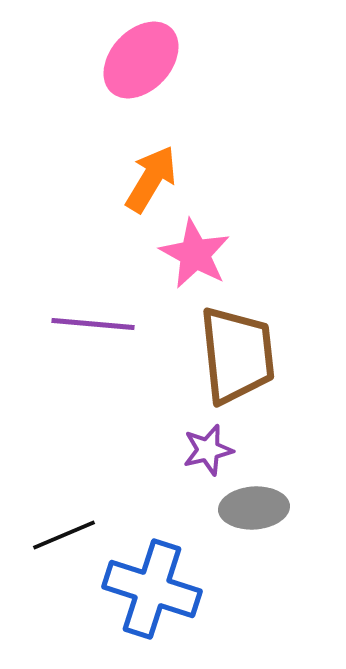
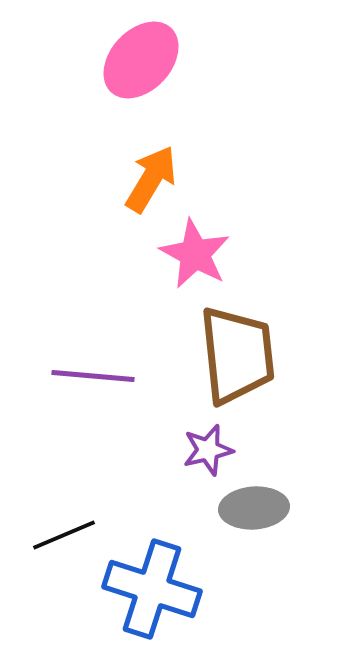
purple line: moved 52 px down
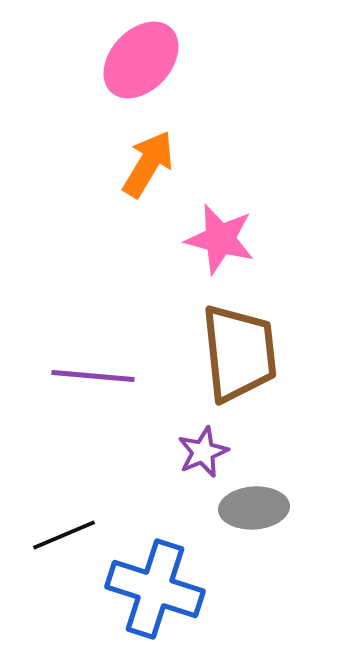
orange arrow: moved 3 px left, 15 px up
pink star: moved 25 px right, 15 px up; rotated 14 degrees counterclockwise
brown trapezoid: moved 2 px right, 2 px up
purple star: moved 5 px left, 2 px down; rotated 9 degrees counterclockwise
blue cross: moved 3 px right
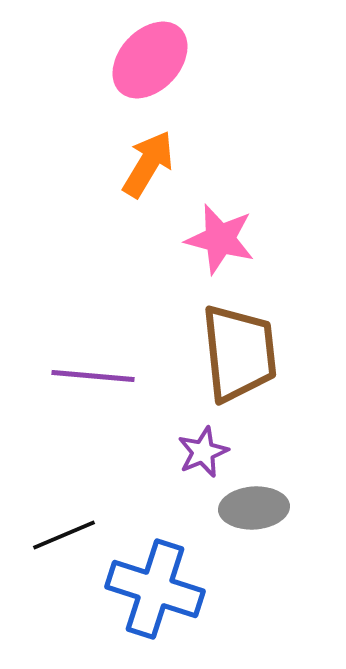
pink ellipse: moved 9 px right
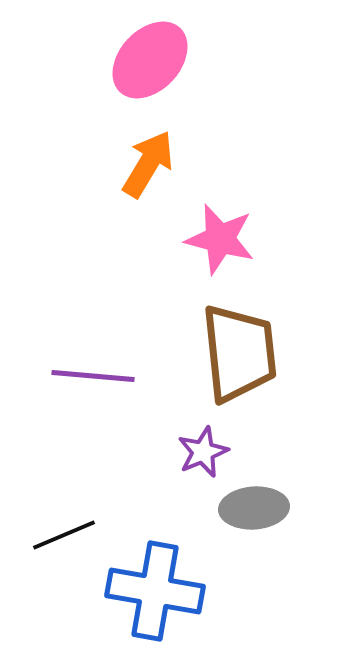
blue cross: moved 2 px down; rotated 8 degrees counterclockwise
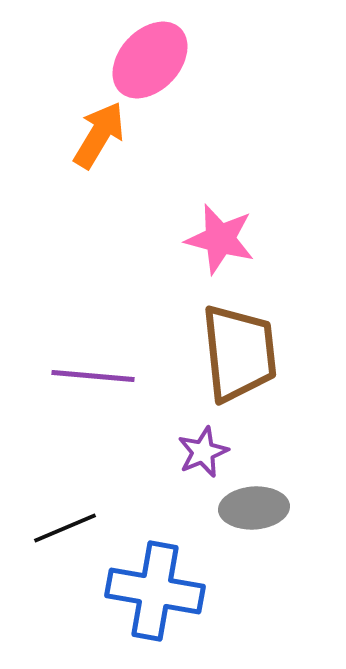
orange arrow: moved 49 px left, 29 px up
black line: moved 1 px right, 7 px up
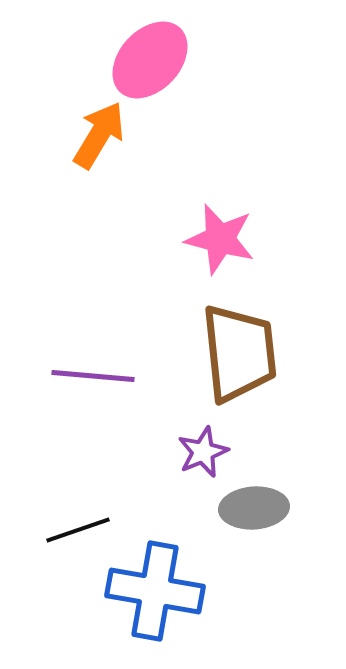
black line: moved 13 px right, 2 px down; rotated 4 degrees clockwise
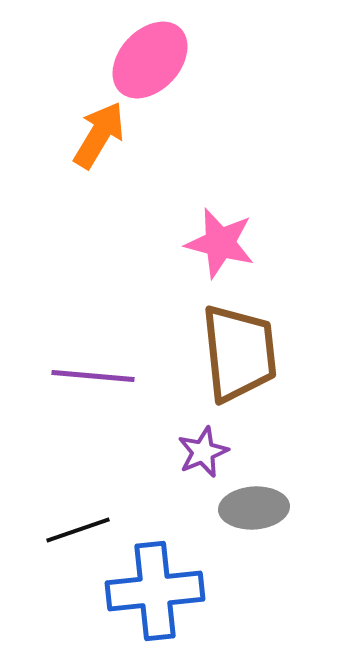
pink star: moved 4 px down
blue cross: rotated 16 degrees counterclockwise
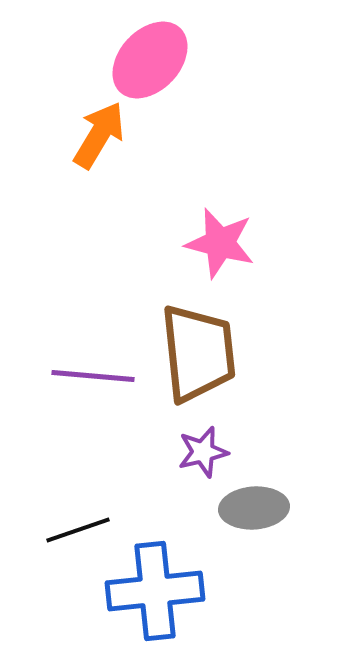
brown trapezoid: moved 41 px left
purple star: rotated 9 degrees clockwise
